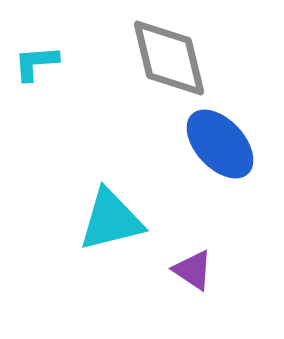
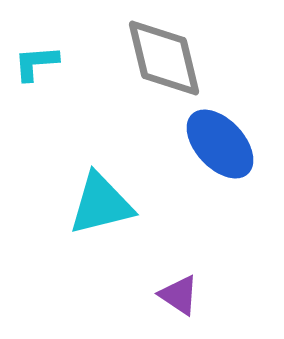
gray diamond: moved 5 px left
cyan triangle: moved 10 px left, 16 px up
purple triangle: moved 14 px left, 25 px down
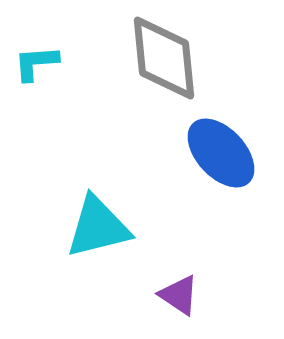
gray diamond: rotated 8 degrees clockwise
blue ellipse: moved 1 px right, 9 px down
cyan triangle: moved 3 px left, 23 px down
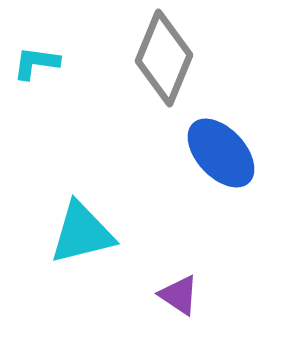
gray diamond: rotated 28 degrees clockwise
cyan L-shape: rotated 12 degrees clockwise
cyan triangle: moved 16 px left, 6 px down
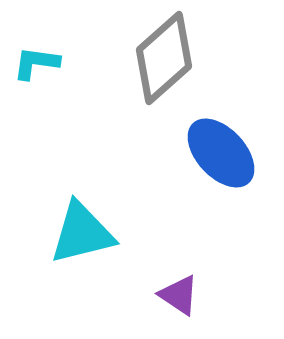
gray diamond: rotated 26 degrees clockwise
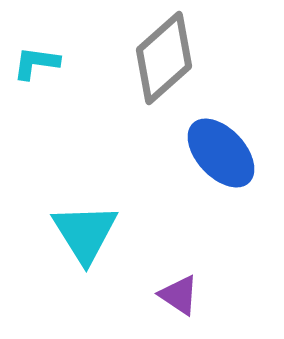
cyan triangle: moved 3 px right; rotated 48 degrees counterclockwise
